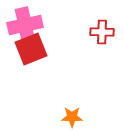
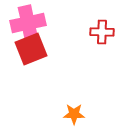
pink cross: moved 3 px right, 2 px up
orange star: moved 2 px right, 3 px up
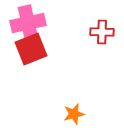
orange star: rotated 15 degrees counterclockwise
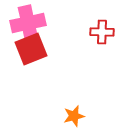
orange star: moved 2 px down
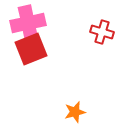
red cross: rotated 15 degrees clockwise
orange star: moved 1 px right, 4 px up
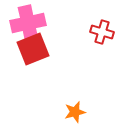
red square: moved 2 px right
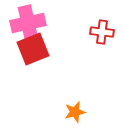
red cross: rotated 10 degrees counterclockwise
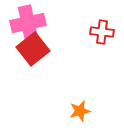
red square: rotated 16 degrees counterclockwise
orange star: moved 5 px right, 1 px up
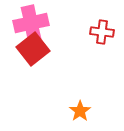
pink cross: moved 3 px right
orange star: rotated 20 degrees counterclockwise
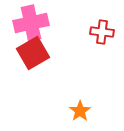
red square: moved 4 px down; rotated 8 degrees clockwise
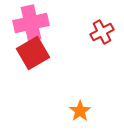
red cross: rotated 35 degrees counterclockwise
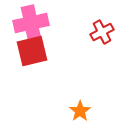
red square: moved 1 px left, 2 px up; rotated 16 degrees clockwise
